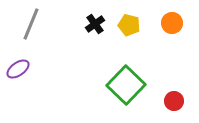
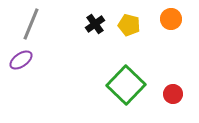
orange circle: moved 1 px left, 4 px up
purple ellipse: moved 3 px right, 9 px up
red circle: moved 1 px left, 7 px up
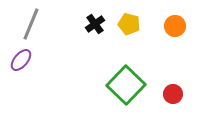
orange circle: moved 4 px right, 7 px down
yellow pentagon: moved 1 px up
purple ellipse: rotated 15 degrees counterclockwise
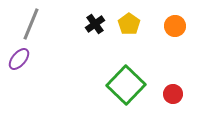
yellow pentagon: rotated 20 degrees clockwise
purple ellipse: moved 2 px left, 1 px up
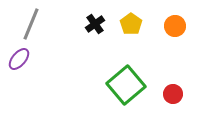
yellow pentagon: moved 2 px right
green square: rotated 6 degrees clockwise
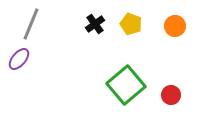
yellow pentagon: rotated 15 degrees counterclockwise
red circle: moved 2 px left, 1 px down
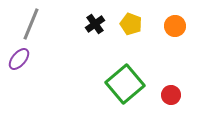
green square: moved 1 px left, 1 px up
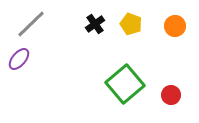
gray line: rotated 24 degrees clockwise
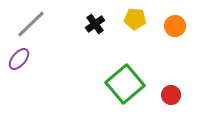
yellow pentagon: moved 4 px right, 5 px up; rotated 15 degrees counterclockwise
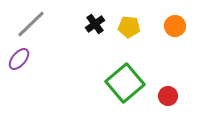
yellow pentagon: moved 6 px left, 8 px down
green square: moved 1 px up
red circle: moved 3 px left, 1 px down
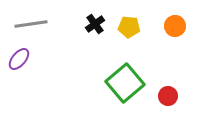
gray line: rotated 36 degrees clockwise
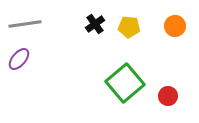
gray line: moved 6 px left
